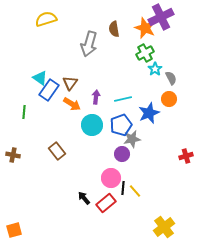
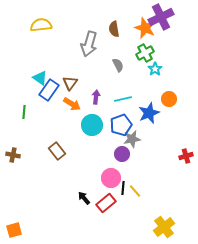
yellow semicircle: moved 5 px left, 6 px down; rotated 10 degrees clockwise
gray semicircle: moved 53 px left, 13 px up
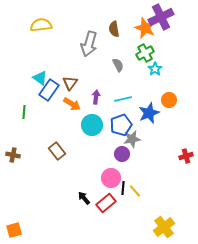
orange circle: moved 1 px down
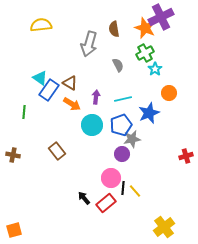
brown triangle: rotated 35 degrees counterclockwise
orange circle: moved 7 px up
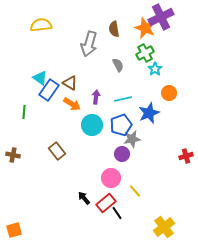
black line: moved 6 px left, 25 px down; rotated 40 degrees counterclockwise
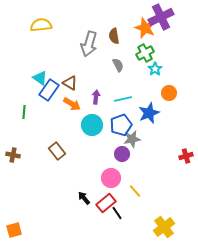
brown semicircle: moved 7 px down
